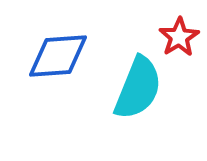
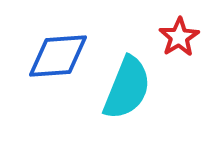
cyan semicircle: moved 11 px left
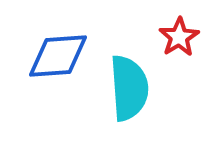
cyan semicircle: moved 2 px right; rotated 26 degrees counterclockwise
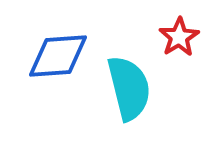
cyan semicircle: rotated 10 degrees counterclockwise
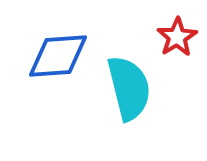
red star: moved 2 px left
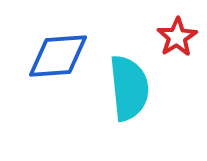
cyan semicircle: rotated 8 degrees clockwise
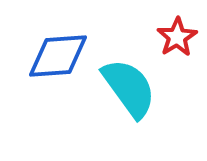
cyan semicircle: rotated 30 degrees counterclockwise
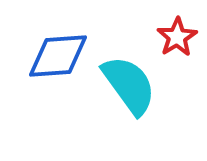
cyan semicircle: moved 3 px up
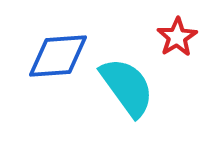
cyan semicircle: moved 2 px left, 2 px down
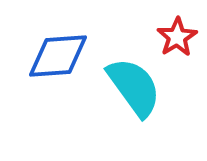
cyan semicircle: moved 7 px right
